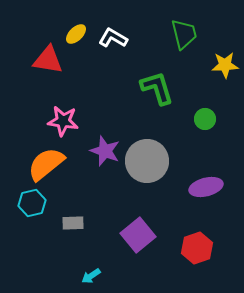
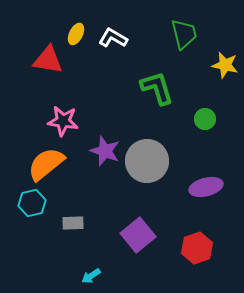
yellow ellipse: rotated 20 degrees counterclockwise
yellow star: rotated 16 degrees clockwise
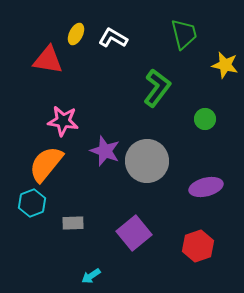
green L-shape: rotated 54 degrees clockwise
orange semicircle: rotated 12 degrees counterclockwise
cyan hexagon: rotated 8 degrees counterclockwise
purple square: moved 4 px left, 2 px up
red hexagon: moved 1 px right, 2 px up
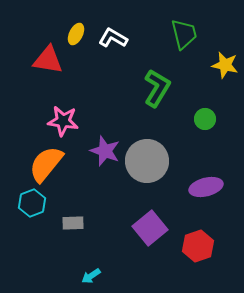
green L-shape: rotated 6 degrees counterclockwise
purple square: moved 16 px right, 5 px up
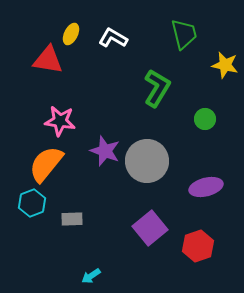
yellow ellipse: moved 5 px left
pink star: moved 3 px left
gray rectangle: moved 1 px left, 4 px up
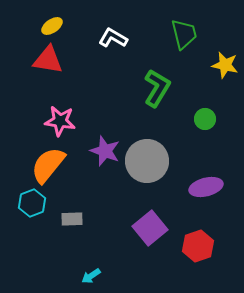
yellow ellipse: moved 19 px left, 8 px up; rotated 30 degrees clockwise
orange semicircle: moved 2 px right, 1 px down
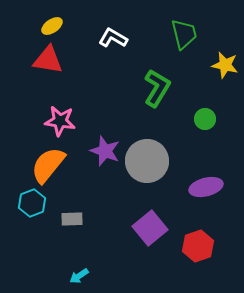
cyan arrow: moved 12 px left
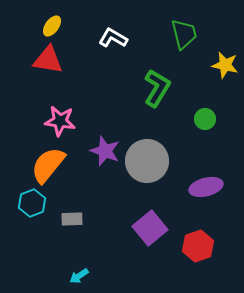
yellow ellipse: rotated 20 degrees counterclockwise
